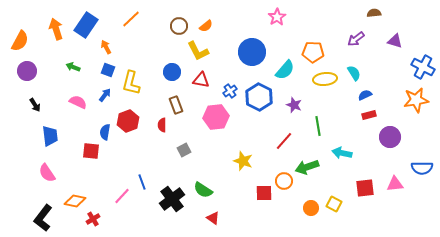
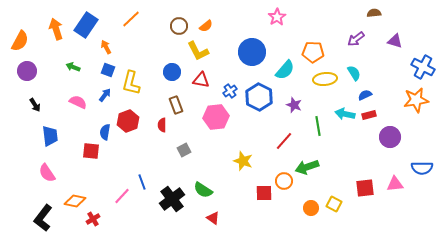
cyan arrow at (342, 153): moved 3 px right, 39 px up
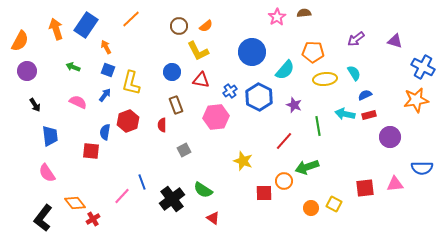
brown semicircle at (374, 13): moved 70 px left
orange diamond at (75, 201): moved 2 px down; rotated 40 degrees clockwise
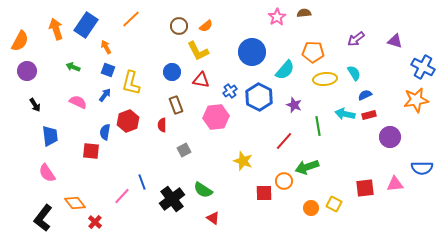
red cross at (93, 219): moved 2 px right, 3 px down; rotated 16 degrees counterclockwise
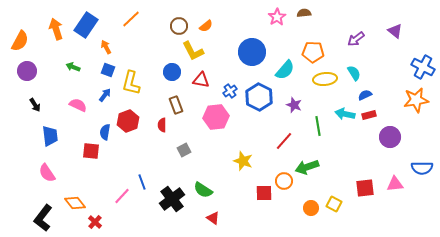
purple triangle at (395, 41): moved 10 px up; rotated 21 degrees clockwise
yellow L-shape at (198, 51): moved 5 px left
pink semicircle at (78, 102): moved 3 px down
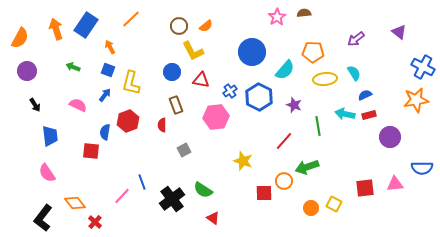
purple triangle at (395, 31): moved 4 px right, 1 px down
orange semicircle at (20, 41): moved 3 px up
orange arrow at (106, 47): moved 4 px right
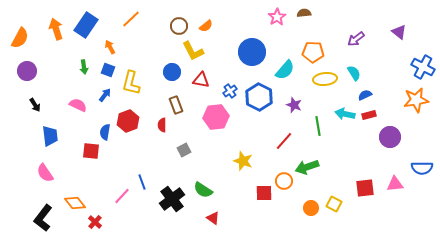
green arrow at (73, 67): moved 11 px right; rotated 120 degrees counterclockwise
pink semicircle at (47, 173): moved 2 px left
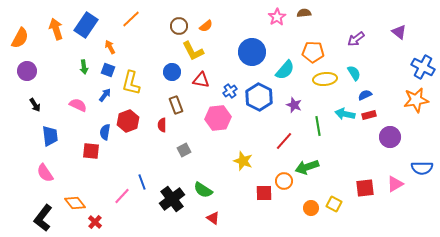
pink hexagon at (216, 117): moved 2 px right, 1 px down
pink triangle at (395, 184): rotated 24 degrees counterclockwise
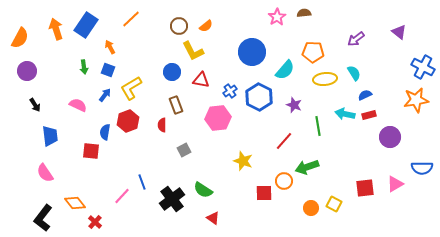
yellow L-shape at (131, 83): moved 5 px down; rotated 45 degrees clockwise
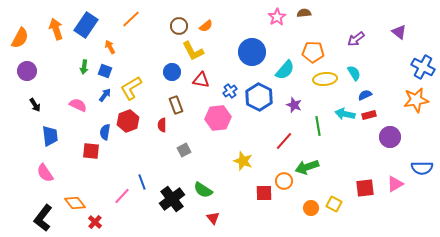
green arrow at (84, 67): rotated 16 degrees clockwise
blue square at (108, 70): moved 3 px left, 1 px down
red triangle at (213, 218): rotated 16 degrees clockwise
